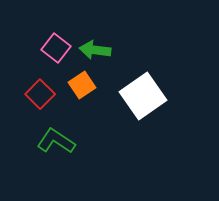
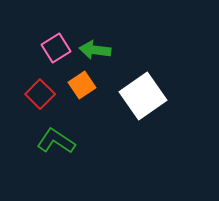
pink square: rotated 20 degrees clockwise
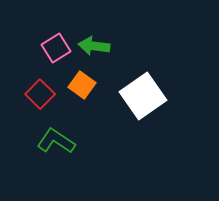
green arrow: moved 1 px left, 4 px up
orange square: rotated 20 degrees counterclockwise
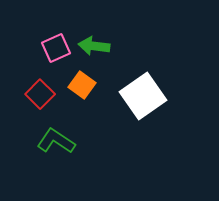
pink square: rotated 8 degrees clockwise
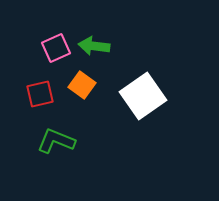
red square: rotated 32 degrees clockwise
green L-shape: rotated 12 degrees counterclockwise
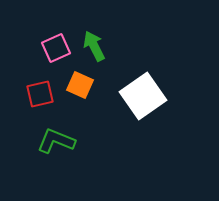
green arrow: rotated 56 degrees clockwise
orange square: moved 2 px left; rotated 12 degrees counterclockwise
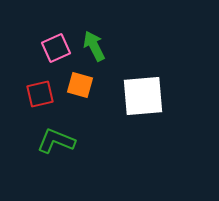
orange square: rotated 8 degrees counterclockwise
white square: rotated 30 degrees clockwise
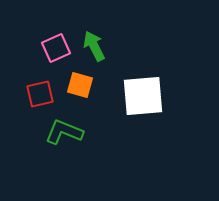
green L-shape: moved 8 px right, 9 px up
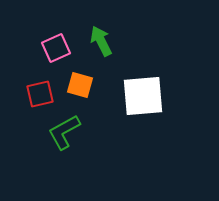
green arrow: moved 7 px right, 5 px up
green L-shape: rotated 51 degrees counterclockwise
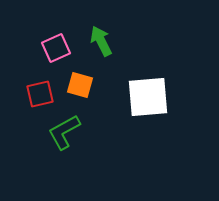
white square: moved 5 px right, 1 px down
